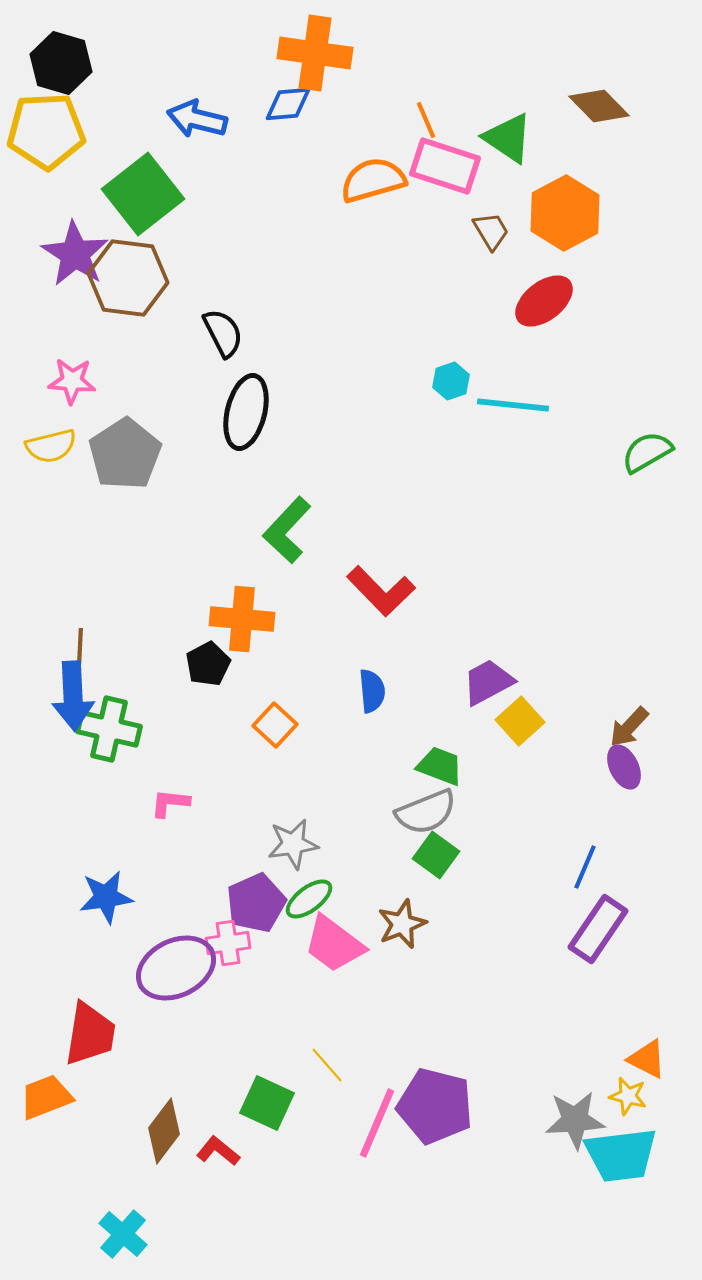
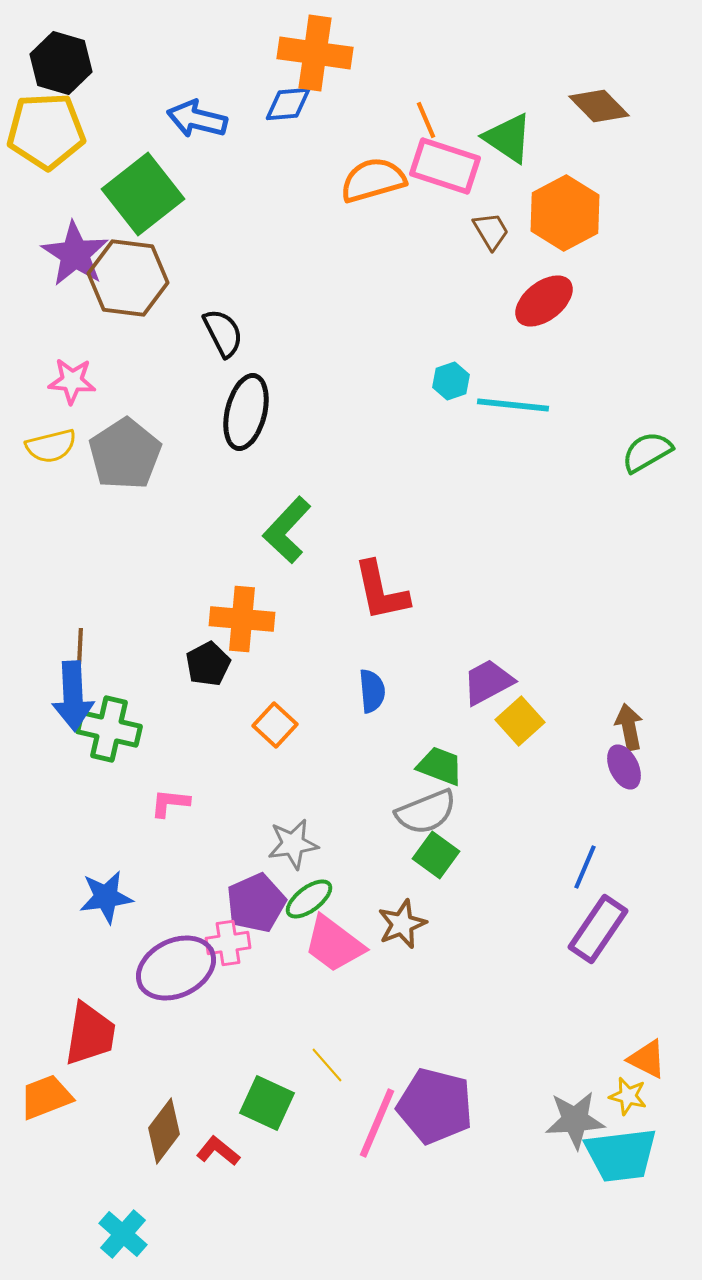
red L-shape at (381, 591): rotated 32 degrees clockwise
brown arrow at (629, 727): rotated 126 degrees clockwise
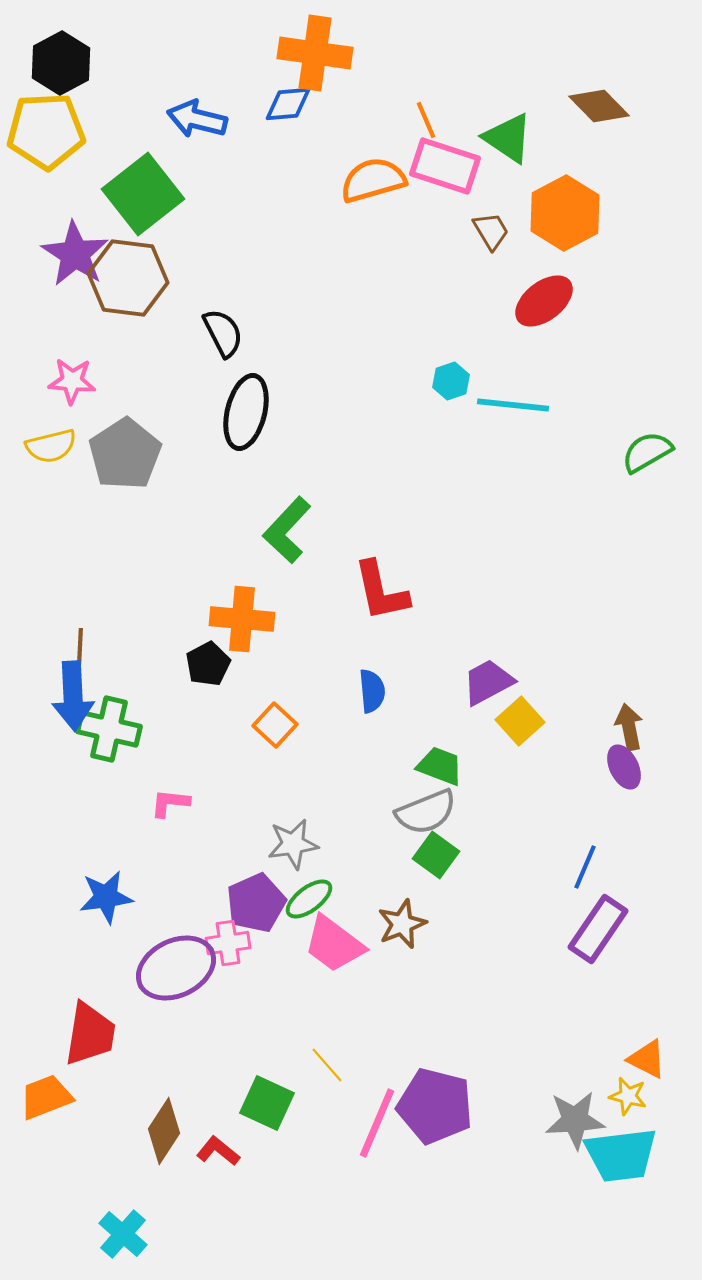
black hexagon at (61, 63): rotated 16 degrees clockwise
brown diamond at (164, 1131): rotated 4 degrees counterclockwise
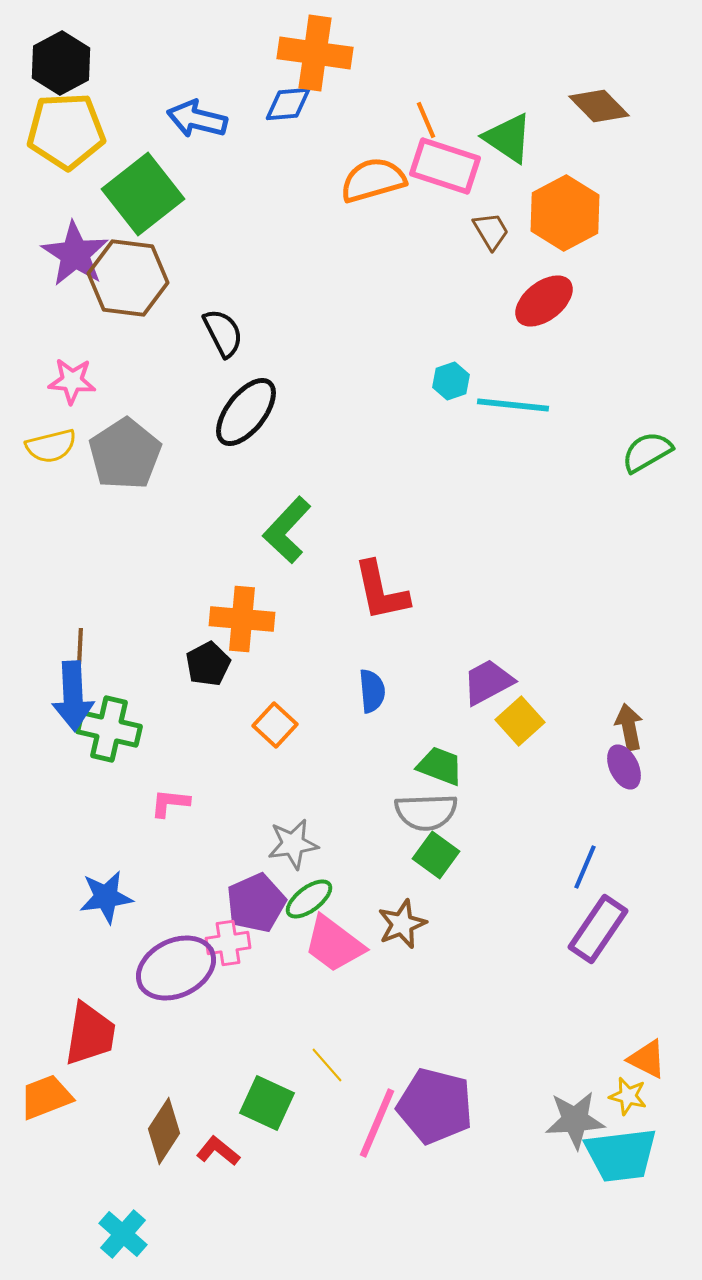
yellow pentagon at (46, 131): moved 20 px right
black ellipse at (246, 412): rotated 24 degrees clockwise
gray semicircle at (426, 812): rotated 20 degrees clockwise
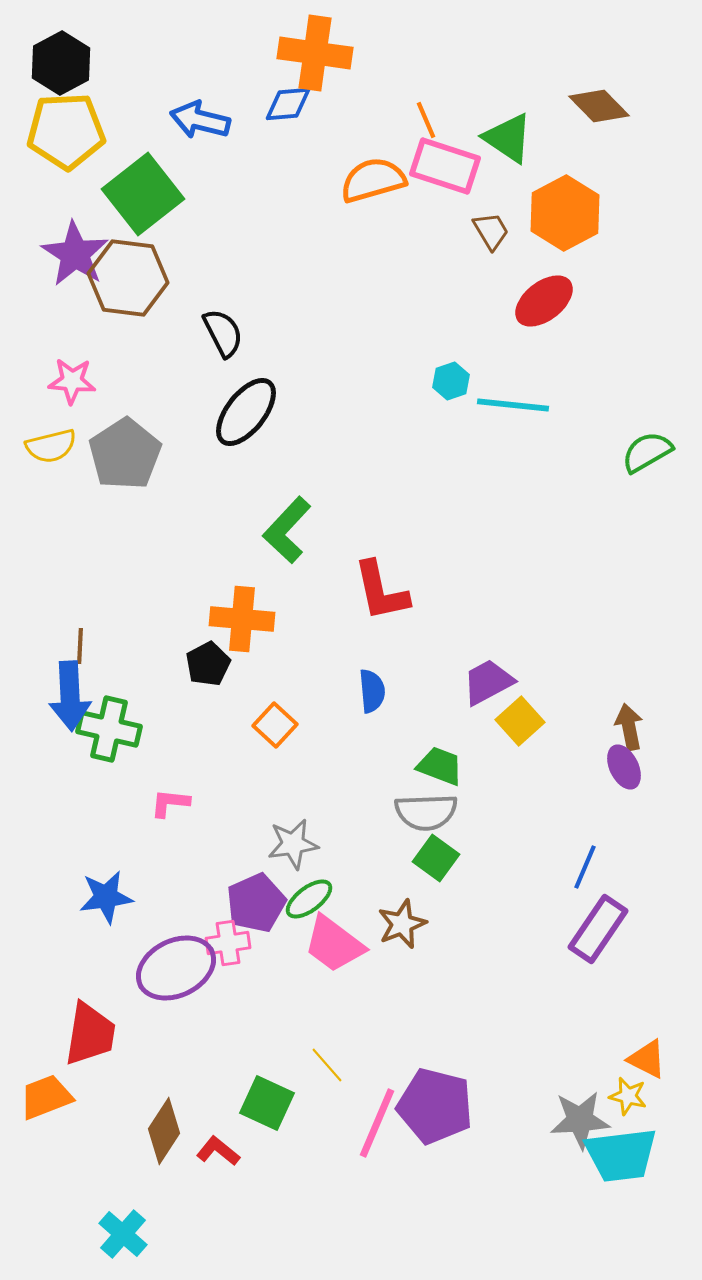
blue arrow at (197, 119): moved 3 px right, 1 px down
blue arrow at (73, 696): moved 3 px left
green square at (436, 855): moved 3 px down
gray star at (575, 1120): moved 5 px right
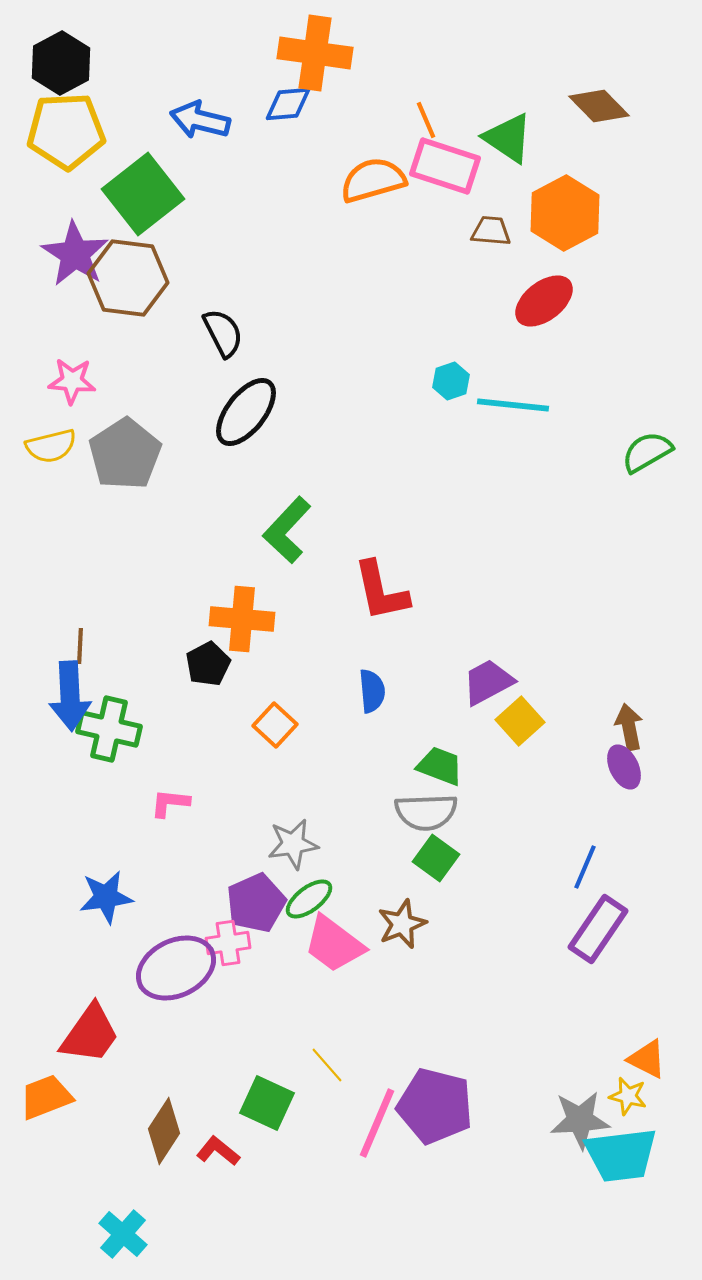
brown trapezoid at (491, 231): rotated 54 degrees counterclockwise
red trapezoid at (90, 1034): rotated 26 degrees clockwise
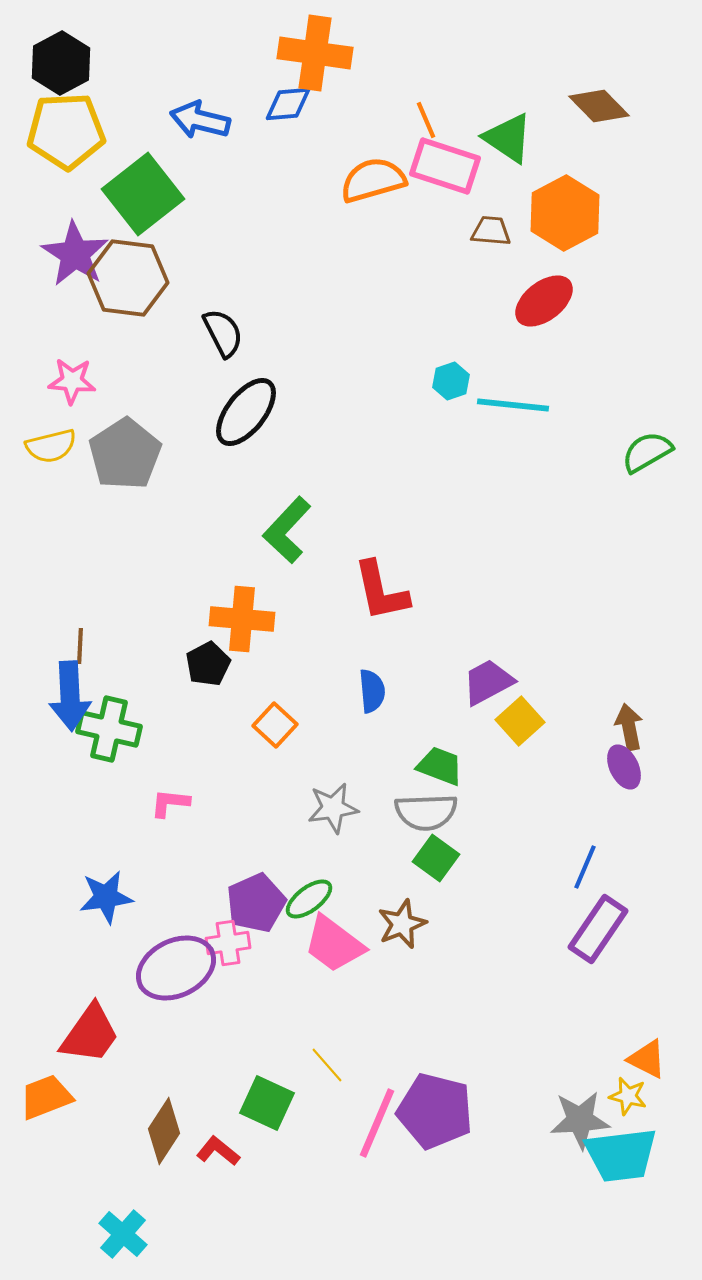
gray star at (293, 844): moved 40 px right, 36 px up
purple pentagon at (435, 1106): moved 5 px down
